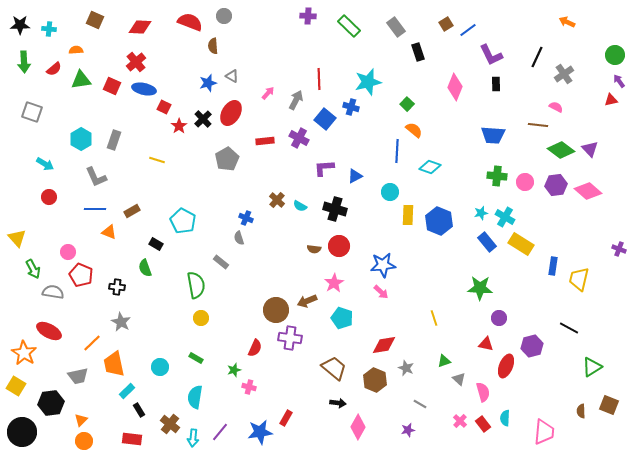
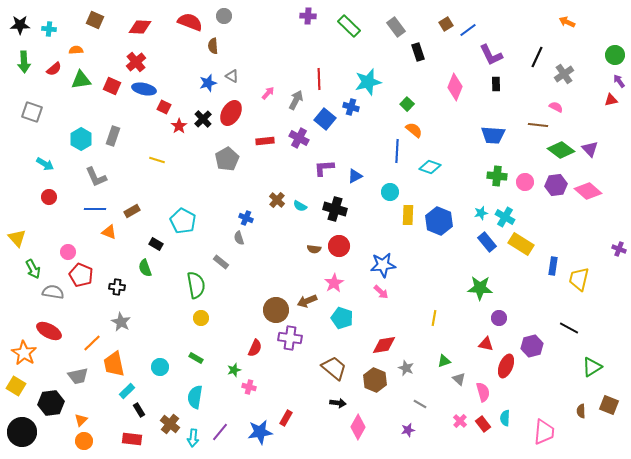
gray rectangle at (114, 140): moved 1 px left, 4 px up
yellow line at (434, 318): rotated 28 degrees clockwise
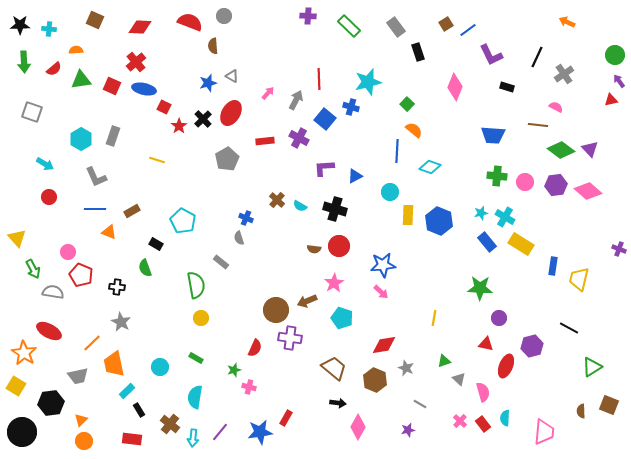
black rectangle at (496, 84): moved 11 px right, 3 px down; rotated 72 degrees counterclockwise
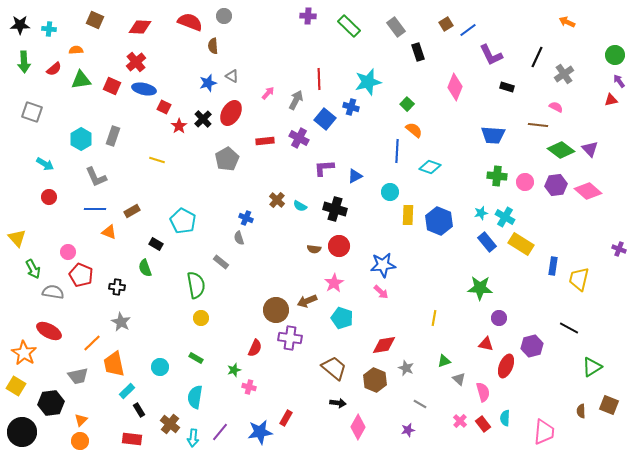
orange circle at (84, 441): moved 4 px left
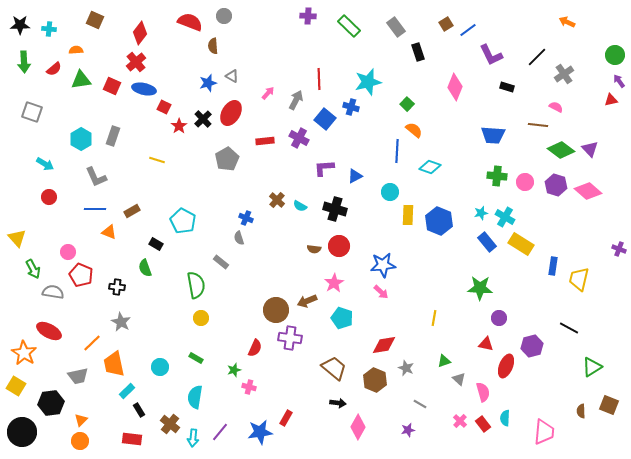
red diamond at (140, 27): moved 6 px down; rotated 55 degrees counterclockwise
black line at (537, 57): rotated 20 degrees clockwise
purple hexagon at (556, 185): rotated 25 degrees clockwise
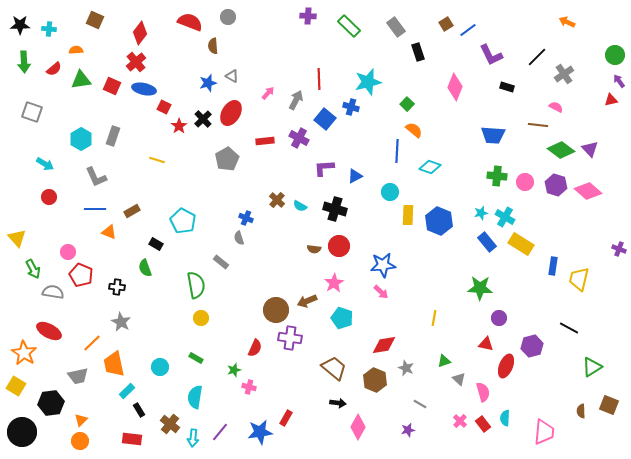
gray circle at (224, 16): moved 4 px right, 1 px down
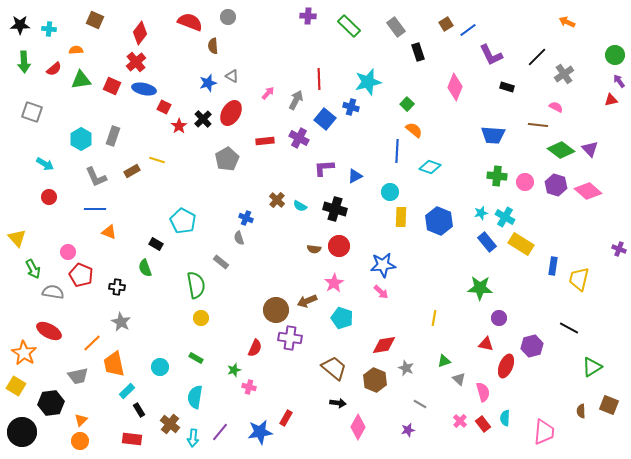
brown rectangle at (132, 211): moved 40 px up
yellow rectangle at (408, 215): moved 7 px left, 2 px down
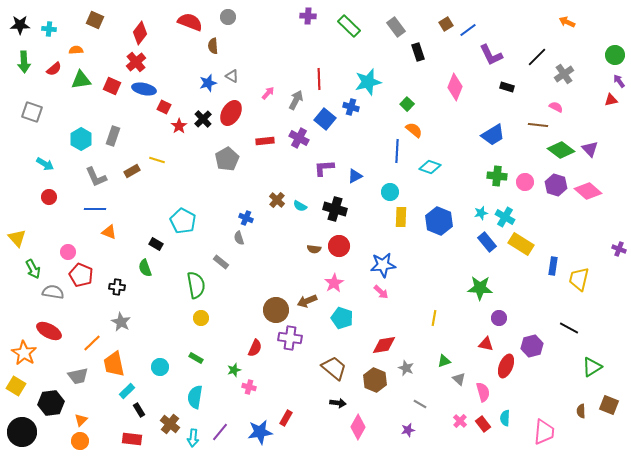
blue trapezoid at (493, 135): rotated 35 degrees counterclockwise
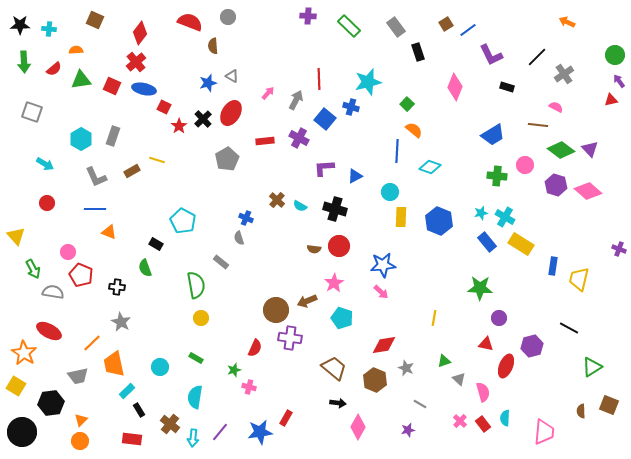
pink circle at (525, 182): moved 17 px up
red circle at (49, 197): moved 2 px left, 6 px down
yellow triangle at (17, 238): moved 1 px left, 2 px up
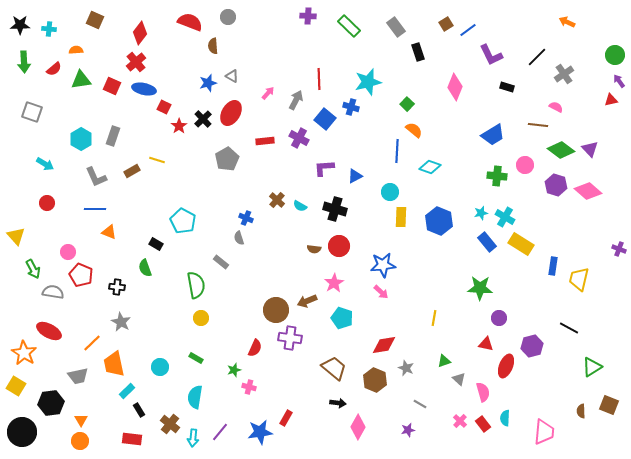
orange triangle at (81, 420): rotated 16 degrees counterclockwise
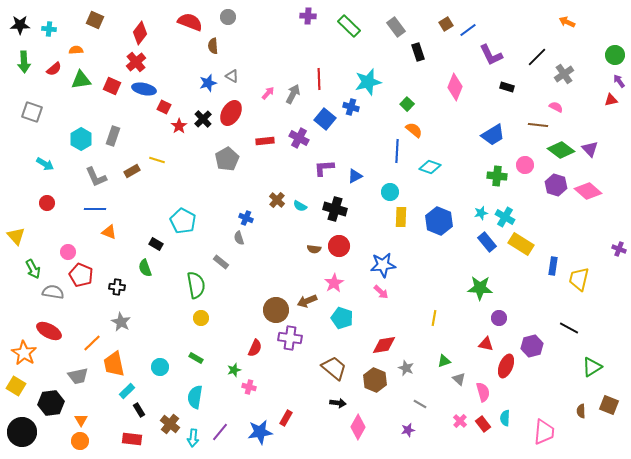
gray arrow at (296, 100): moved 3 px left, 6 px up
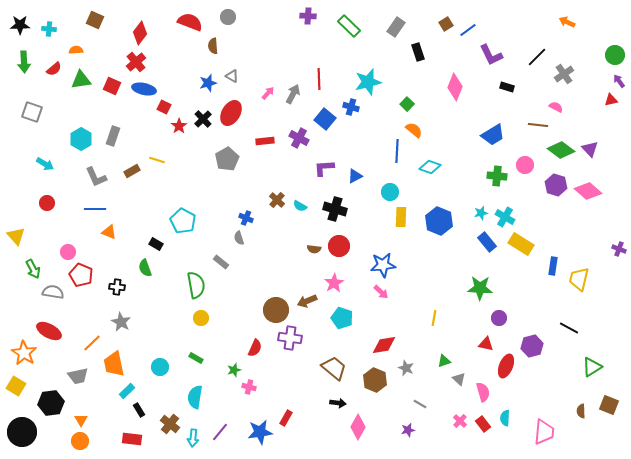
gray rectangle at (396, 27): rotated 72 degrees clockwise
